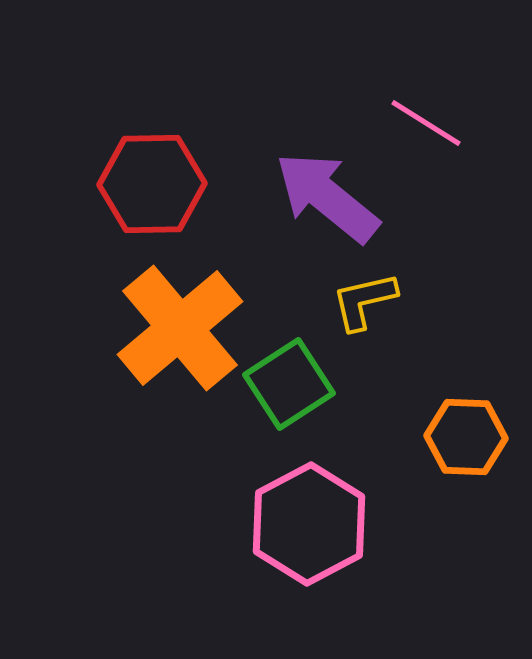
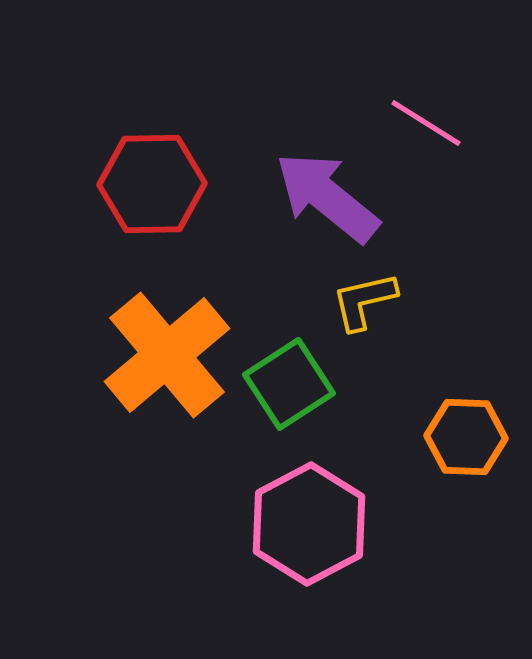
orange cross: moved 13 px left, 27 px down
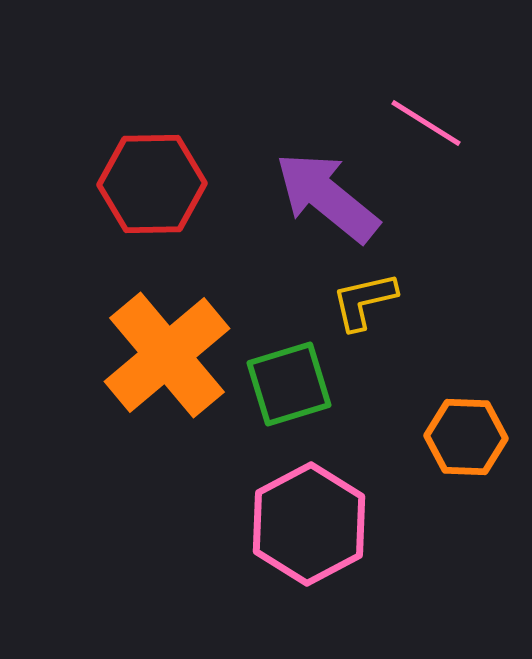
green square: rotated 16 degrees clockwise
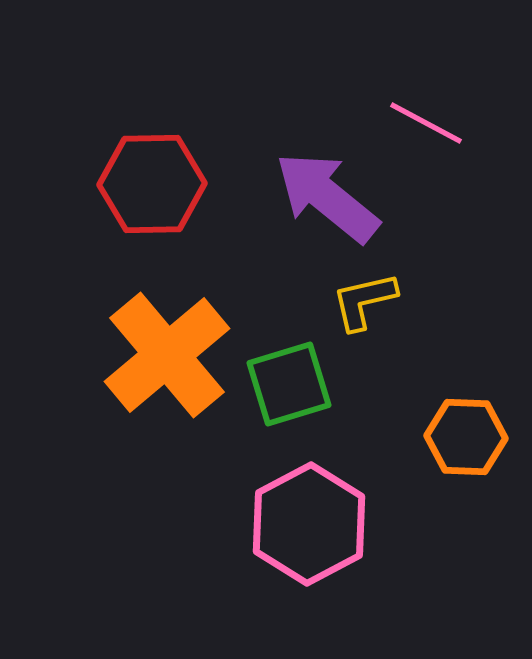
pink line: rotated 4 degrees counterclockwise
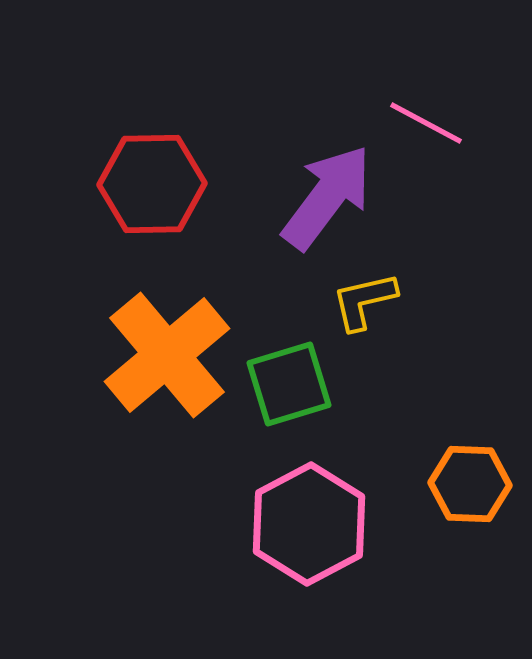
purple arrow: rotated 88 degrees clockwise
orange hexagon: moved 4 px right, 47 px down
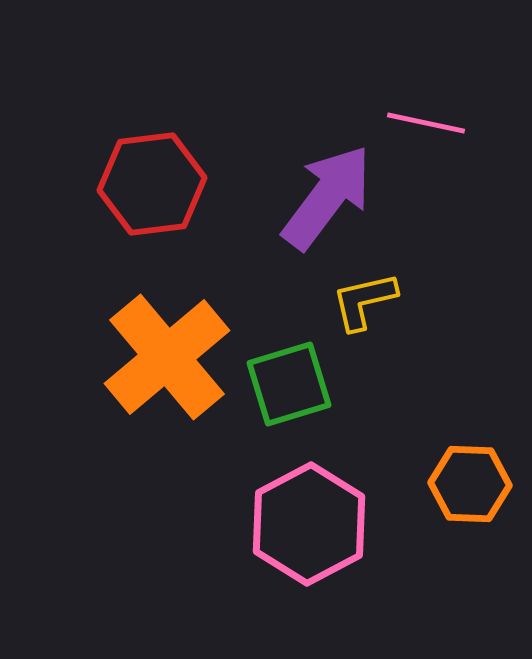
pink line: rotated 16 degrees counterclockwise
red hexagon: rotated 6 degrees counterclockwise
orange cross: moved 2 px down
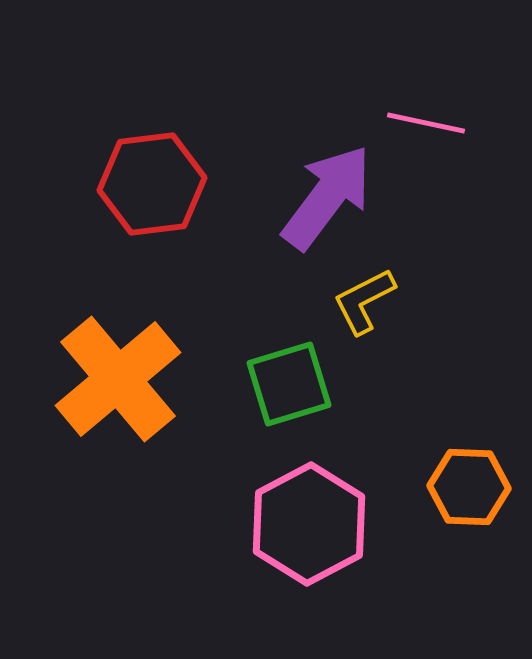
yellow L-shape: rotated 14 degrees counterclockwise
orange cross: moved 49 px left, 22 px down
orange hexagon: moved 1 px left, 3 px down
